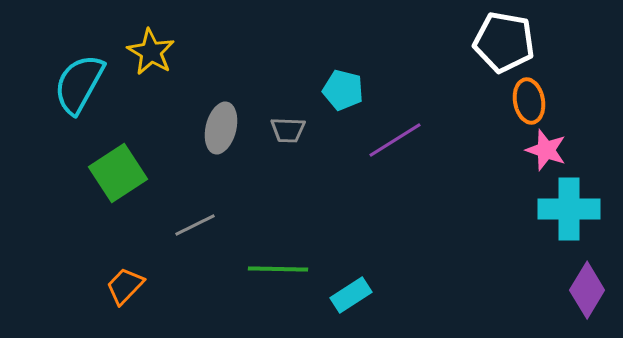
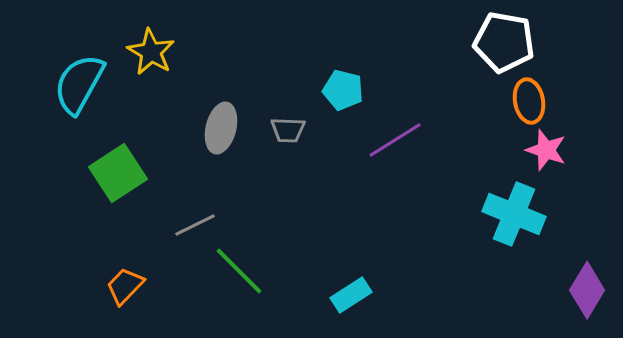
cyan cross: moved 55 px left, 5 px down; rotated 22 degrees clockwise
green line: moved 39 px left, 2 px down; rotated 44 degrees clockwise
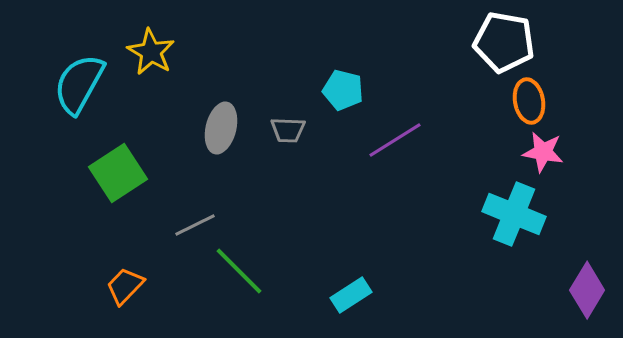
pink star: moved 3 px left, 2 px down; rotated 9 degrees counterclockwise
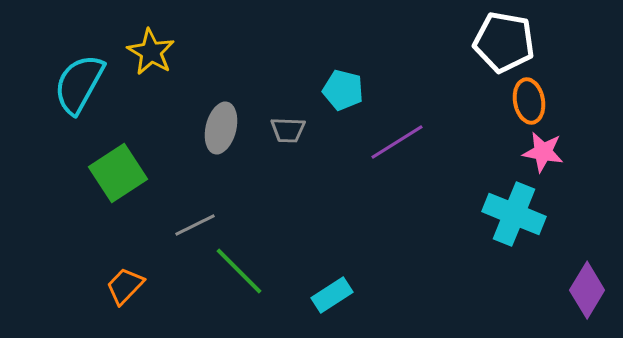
purple line: moved 2 px right, 2 px down
cyan rectangle: moved 19 px left
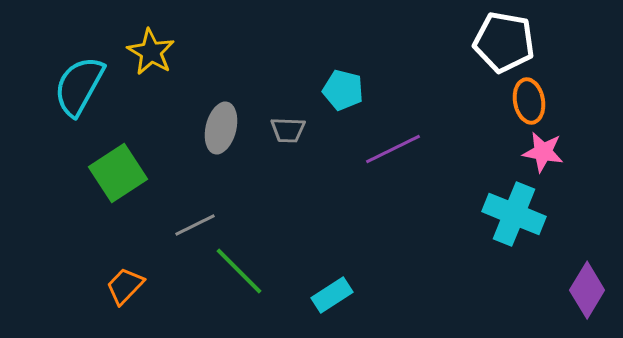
cyan semicircle: moved 2 px down
purple line: moved 4 px left, 7 px down; rotated 6 degrees clockwise
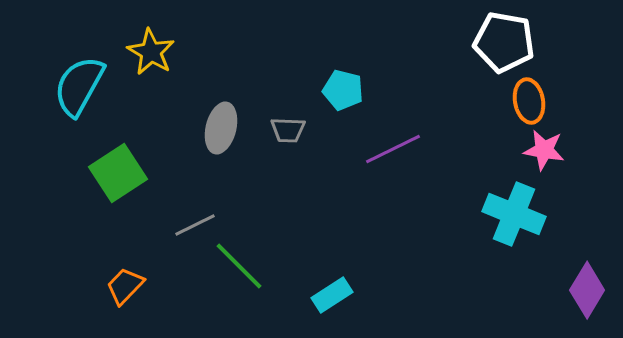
pink star: moved 1 px right, 2 px up
green line: moved 5 px up
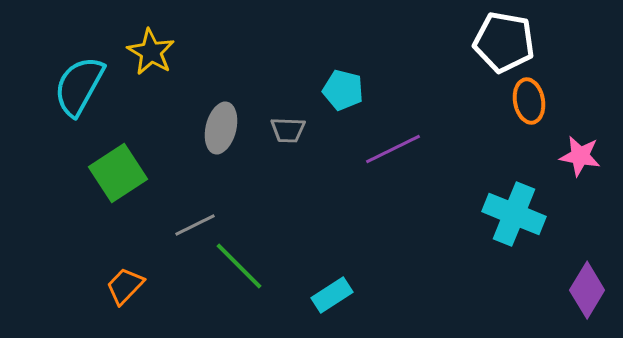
pink star: moved 36 px right, 6 px down
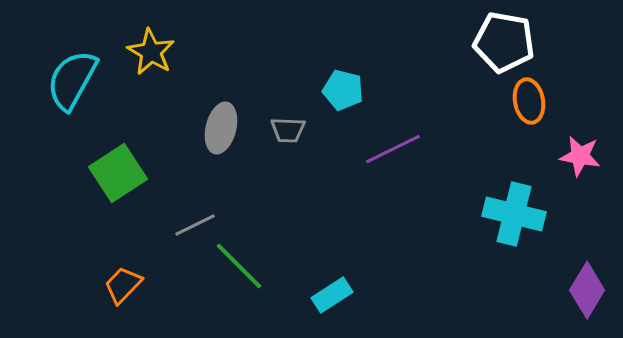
cyan semicircle: moved 7 px left, 6 px up
cyan cross: rotated 8 degrees counterclockwise
orange trapezoid: moved 2 px left, 1 px up
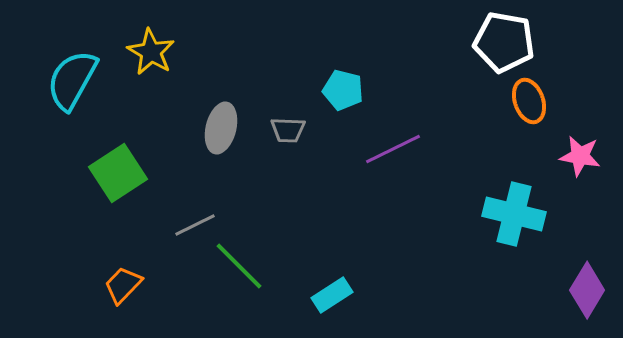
orange ellipse: rotated 9 degrees counterclockwise
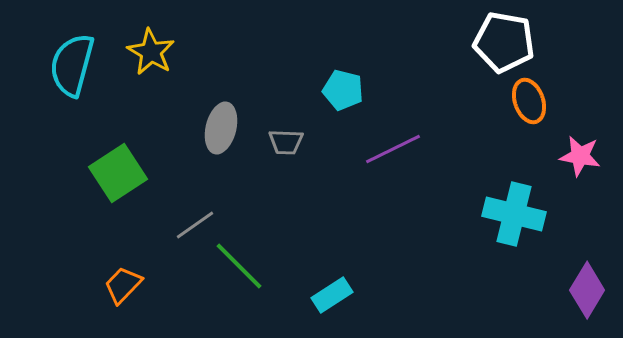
cyan semicircle: moved 15 px up; rotated 14 degrees counterclockwise
gray trapezoid: moved 2 px left, 12 px down
gray line: rotated 9 degrees counterclockwise
